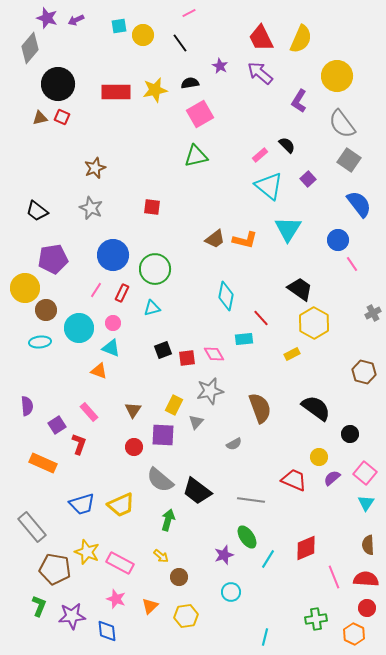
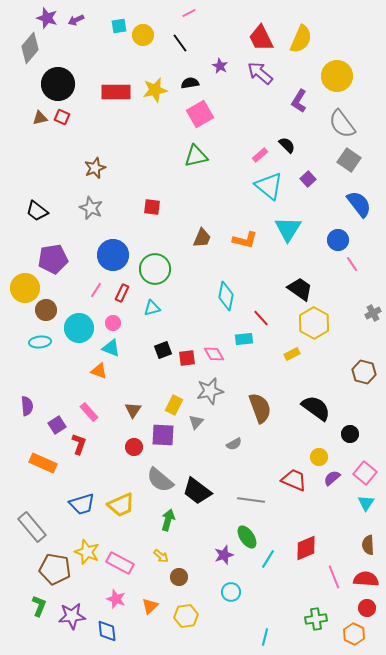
brown trapezoid at (215, 239): moved 13 px left, 1 px up; rotated 30 degrees counterclockwise
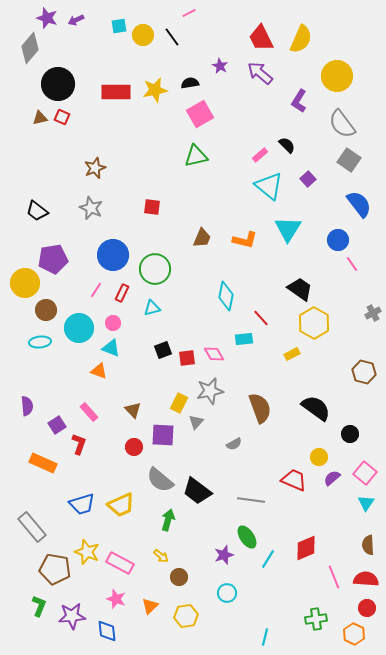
black line at (180, 43): moved 8 px left, 6 px up
yellow circle at (25, 288): moved 5 px up
yellow rectangle at (174, 405): moved 5 px right, 2 px up
brown triangle at (133, 410): rotated 18 degrees counterclockwise
cyan circle at (231, 592): moved 4 px left, 1 px down
